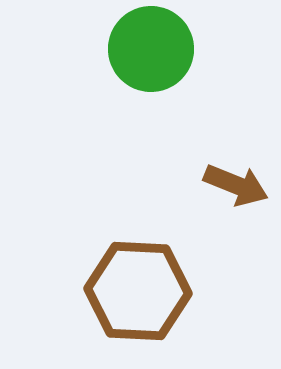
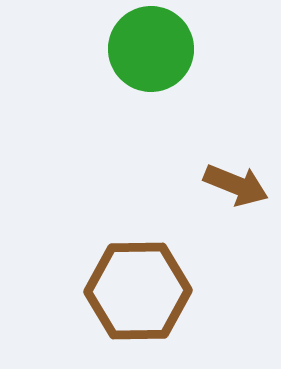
brown hexagon: rotated 4 degrees counterclockwise
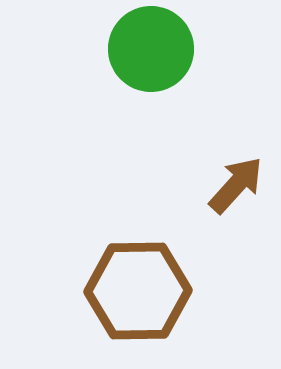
brown arrow: rotated 70 degrees counterclockwise
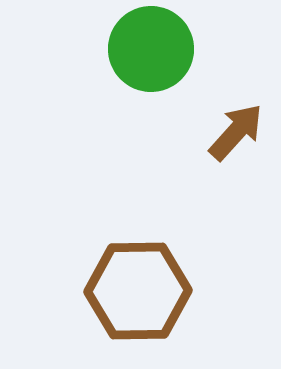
brown arrow: moved 53 px up
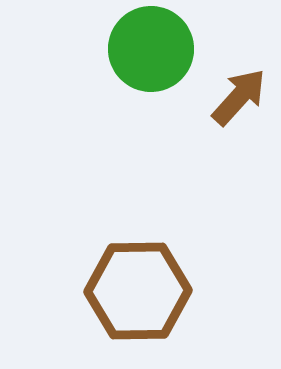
brown arrow: moved 3 px right, 35 px up
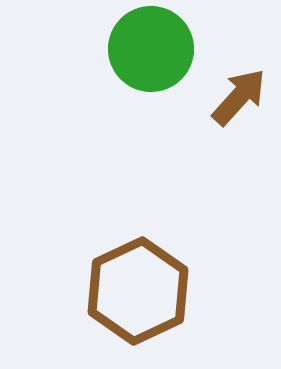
brown hexagon: rotated 24 degrees counterclockwise
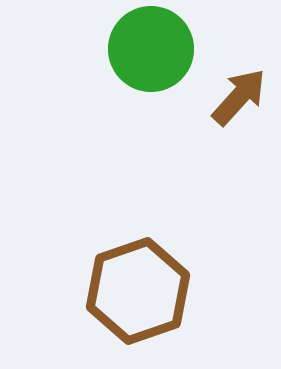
brown hexagon: rotated 6 degrees clockwise
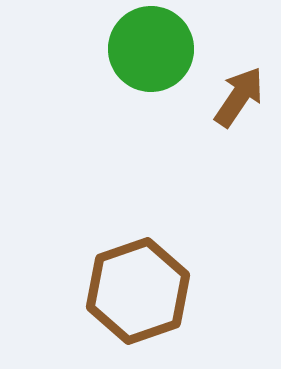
brown arrow: rotated 8 degrees counterclockwise
